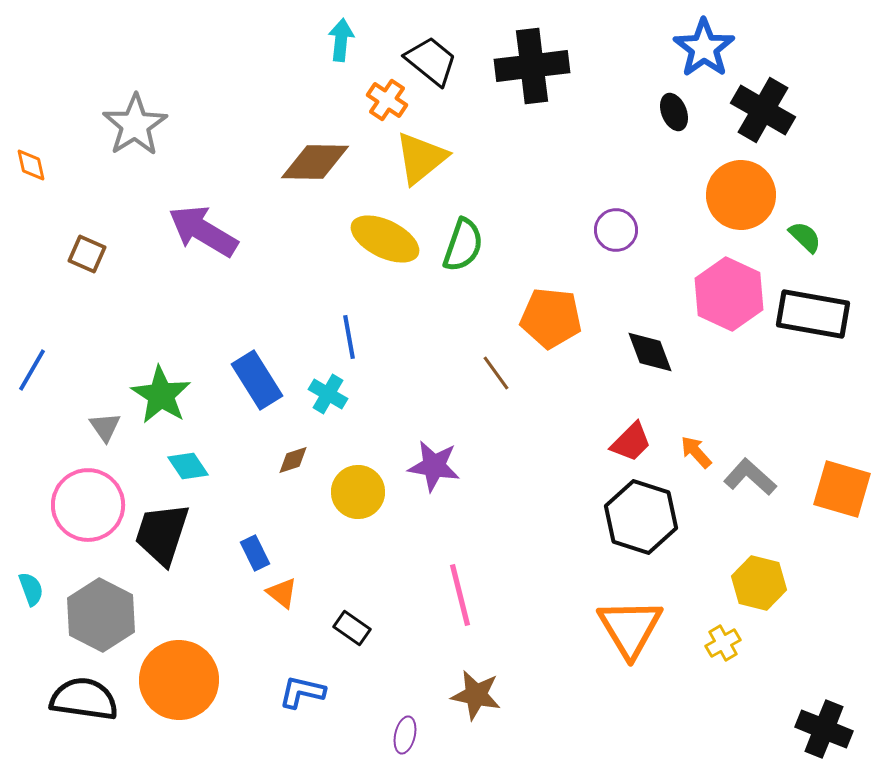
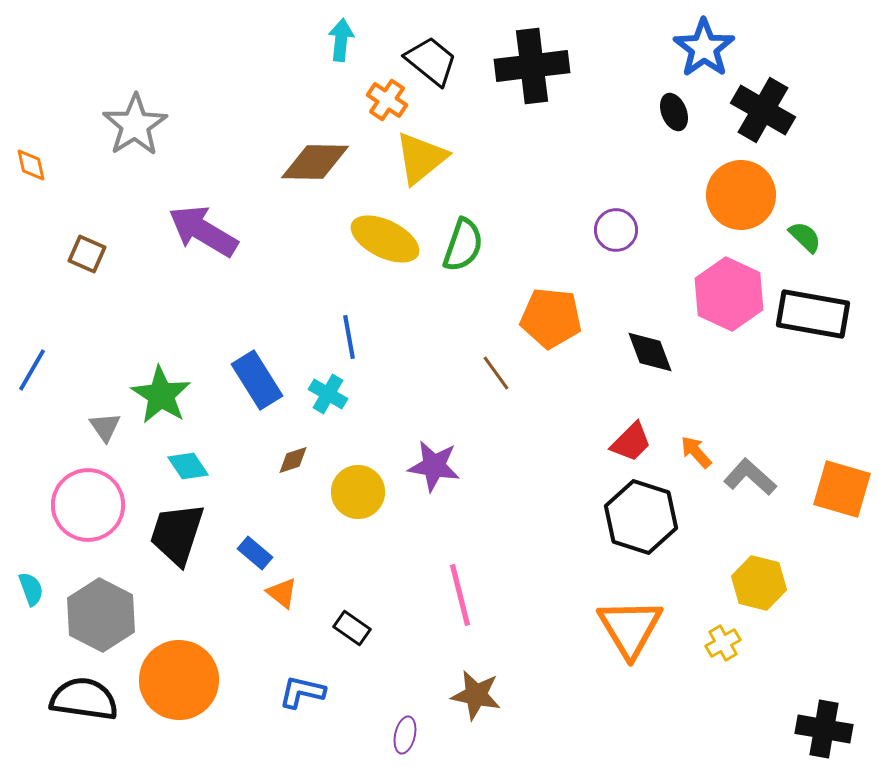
black trapezoid at (162, 534): moved 15 px right
blue rectangle at (255, 553): rotated 24 degrees counterclockwise
black cross at (824, 729): rotated 12 degrees counterclockwise
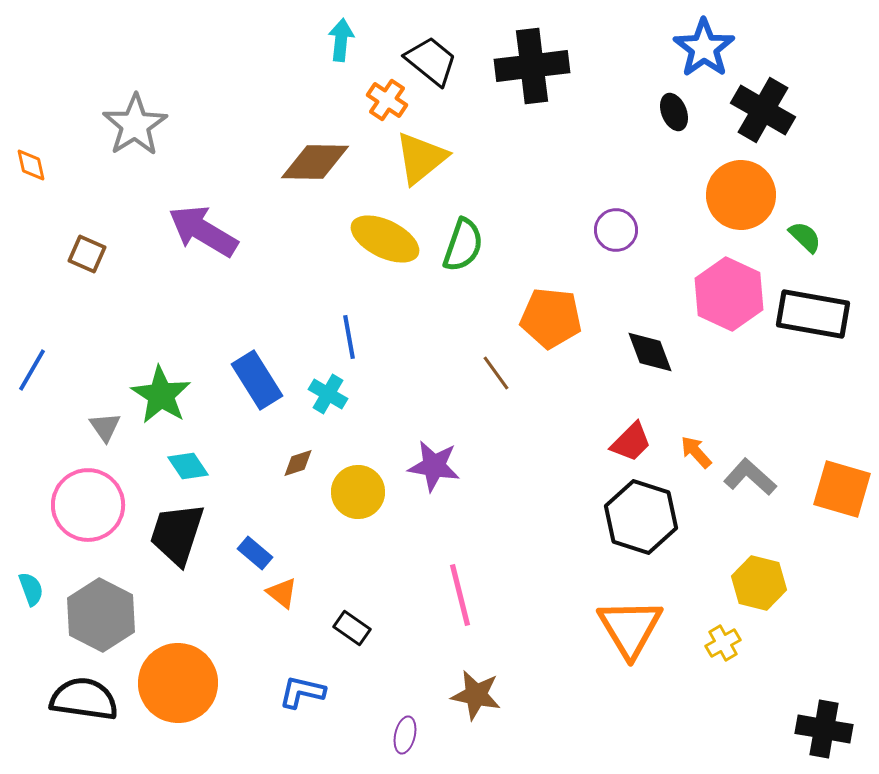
brown diamond at (293, 460): moved 5 px right, 3 px down
orange circle at (179, 680): moved 1 px left, 3 px down
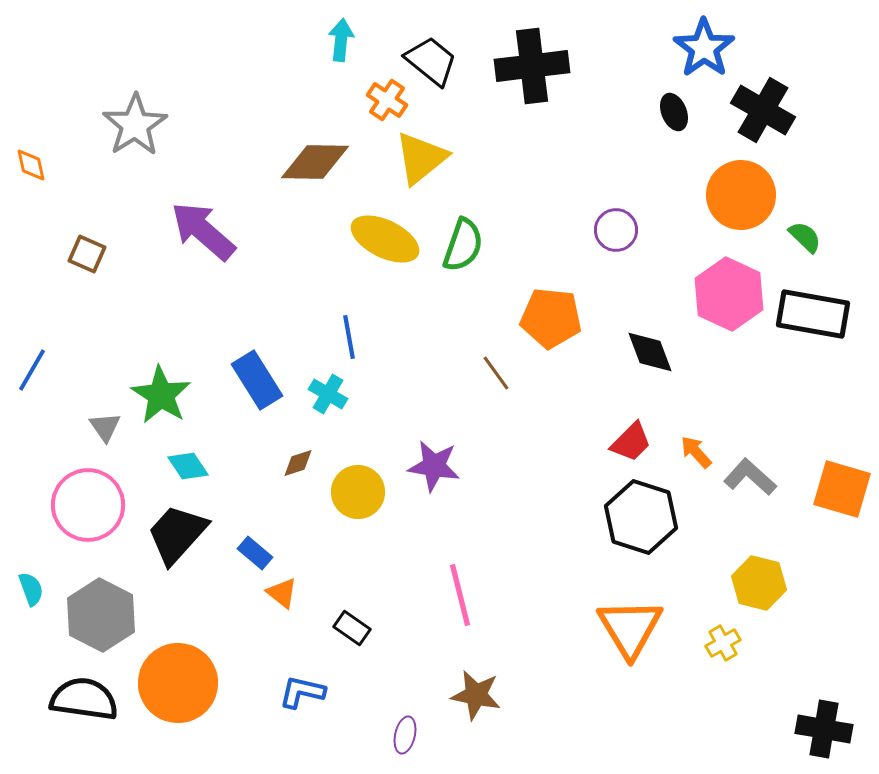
purple arrow at (203, 231): rotated 10 degrees clockwise
black trapezoid at (177, 534): rotated 24 degrees clockwise
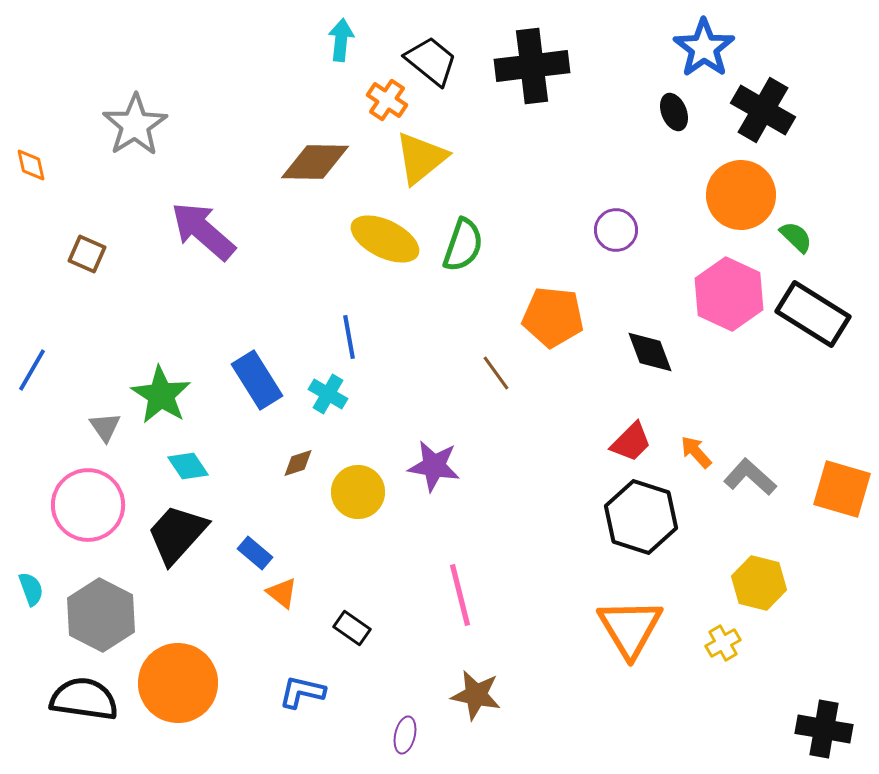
green semicircle at (805, 237): moved 9 px left
black rectangle at (813, 314): rotated 22 degrees clockwise
orange pentagon at (551, 318): moved 2 px right, 1 px up
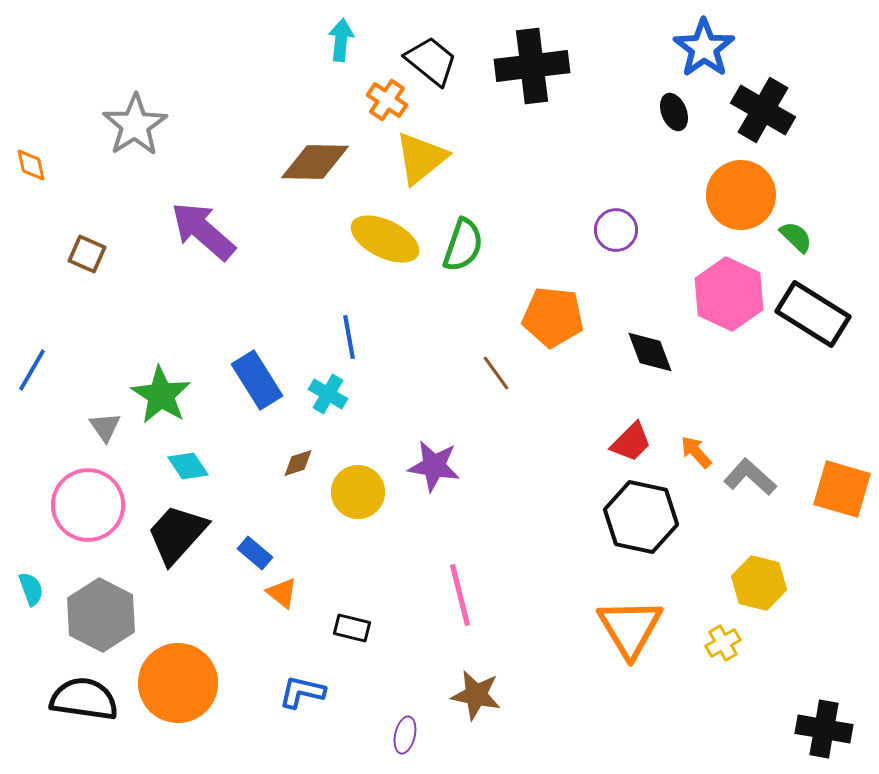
black hexagon at (641, 517): rotated 6 degrees counterclockwise
black rectangle at (352, 628): rotated 21 degrees counterclockwise
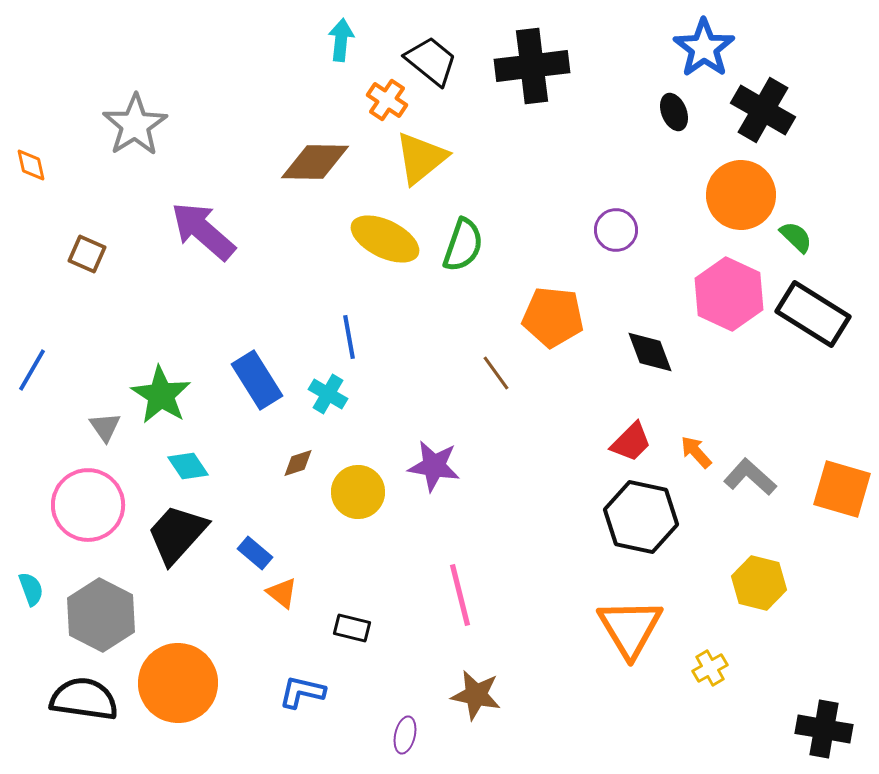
yellow cross at (723, 643): moved 13 px left, 25 px down
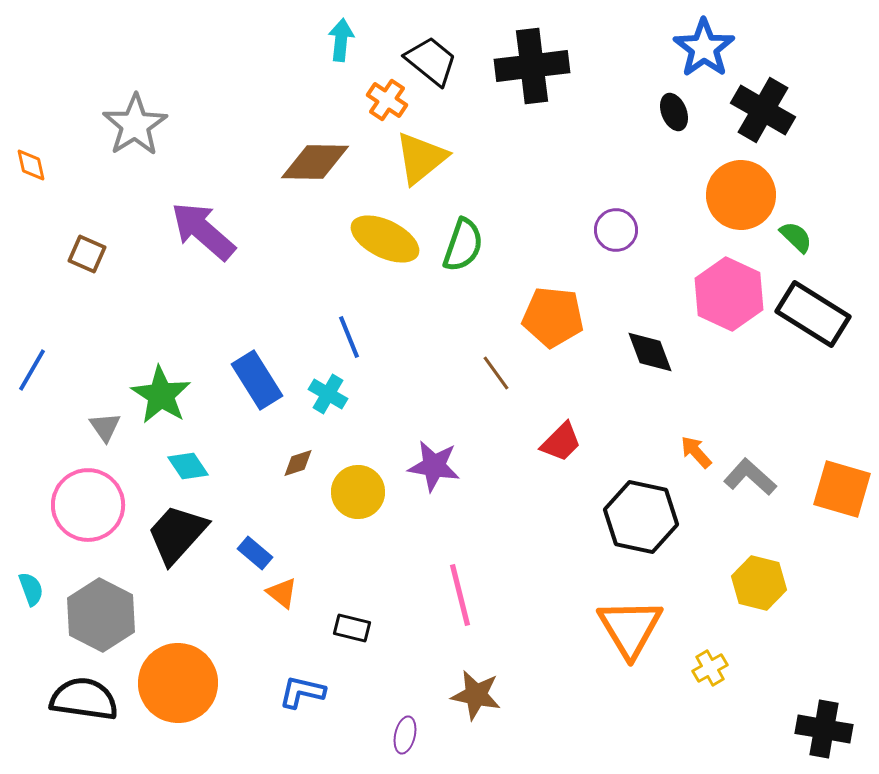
blue line at (349, 337): rotated 12 degrees counterclockwise
red trapezoid at (631, 442): moved 70 px left
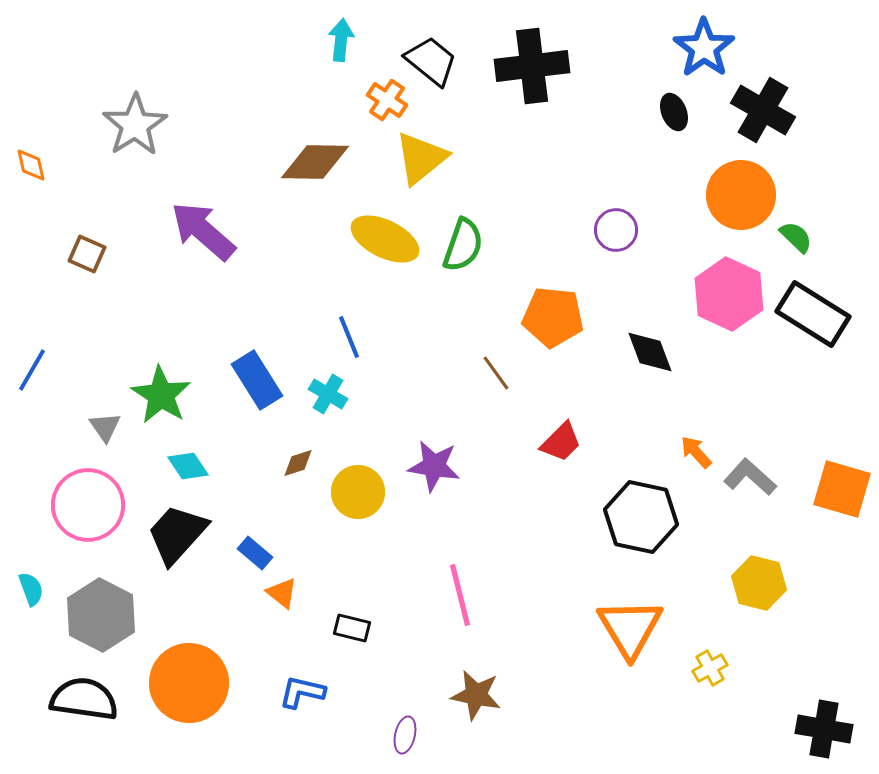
orange circle at (178, 683): moved 11 px right
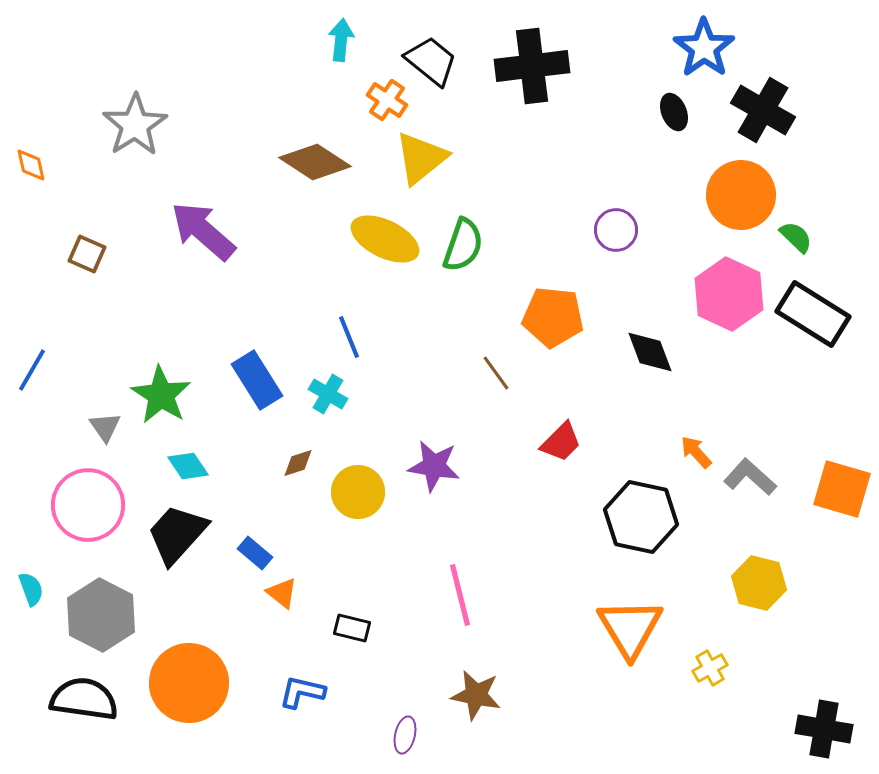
brown diamond at (315, 162): rotated 32 degrees clockwise
